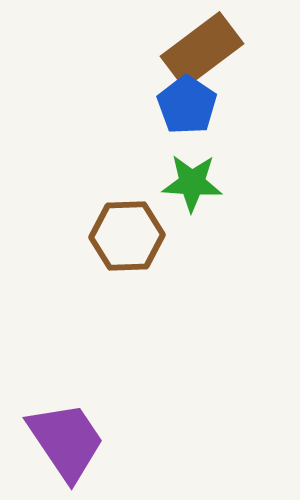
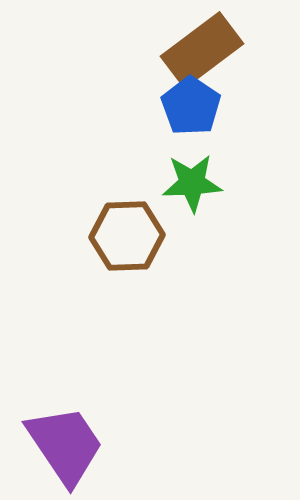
blue pentagon: moved 4 px right, 1 px down
green star: rotated 6 degrees counterclockwise
purple trapezoid: moved 1 px left, 4 px down
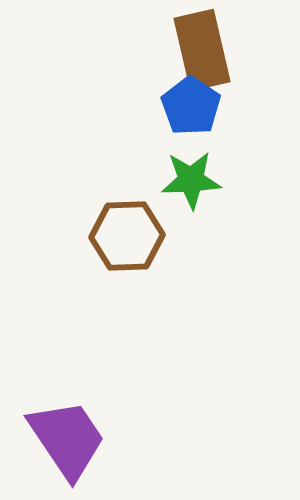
brown rectangle: rotated 66 degrees counterclockwise
green star: moved 1 px left, 3 px up
purple trapezoid: moved 2 px right, 6 px up
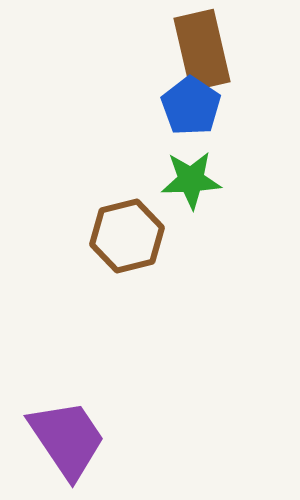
brown hexagon: rotated 12 degrees counterclockwise
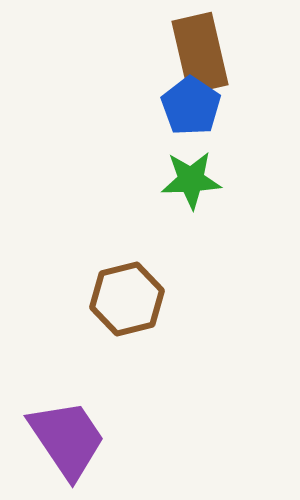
brown rectangle: moved 2 px left, 3 px down
brown hexagon: moved 63 px down
